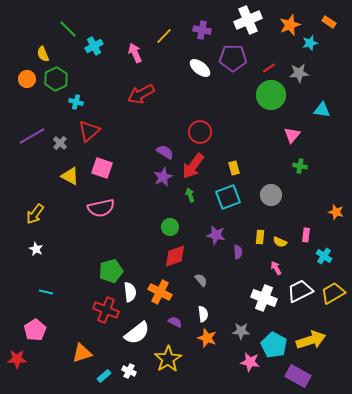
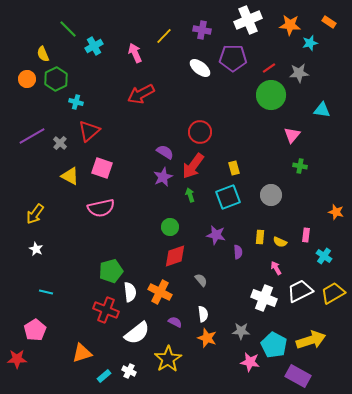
orange star at (290, 25): rotated 25 degrees clockwise
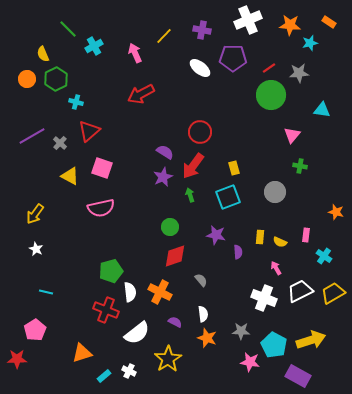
gray circle at (271, 195): moved 4 px right, 3 px up
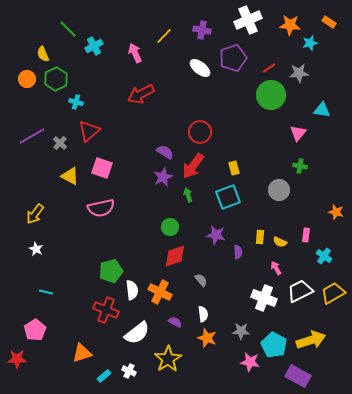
purple pentagon at (233, 58): rotated 20 degrees counterclockwise
pink triangle at (292, 135): moved 6 px right, 2 px up
gray circle at (275, 192): moved 4 px right, 2 px up
green arrow at (190, 195): moved 2 px left
white semicircle at (130, 292): moved 2 px right, 2 px up
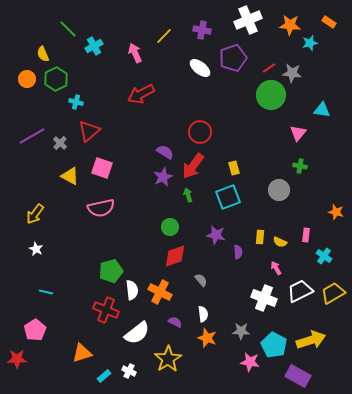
gray star at (299, 73): moved 7 px left; rotated 12 degrees clockwise
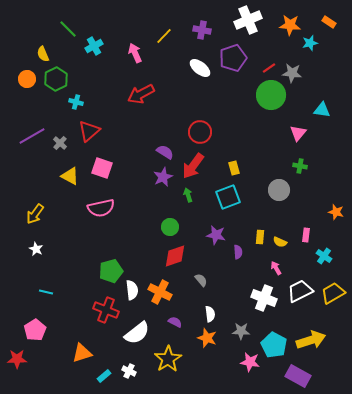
white semicircle at (203, 314): moved 7 px right
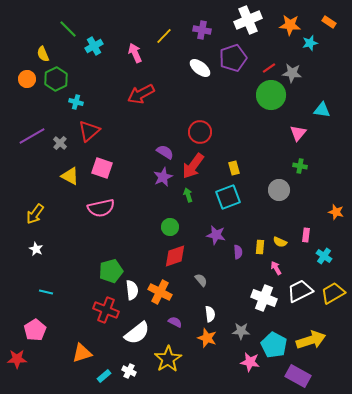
yellow rectangle at (260, 237): moved 10 px down
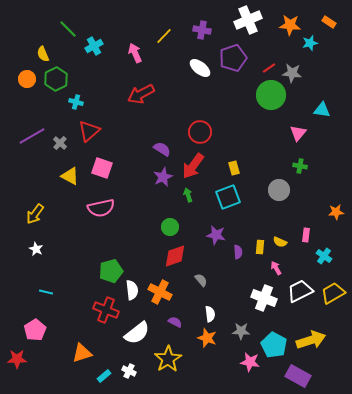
purple semicircle at (165, 152): moved 3 px left, 3 px up
orange star at (336, 212): rotated 21 degrees counterclockwise
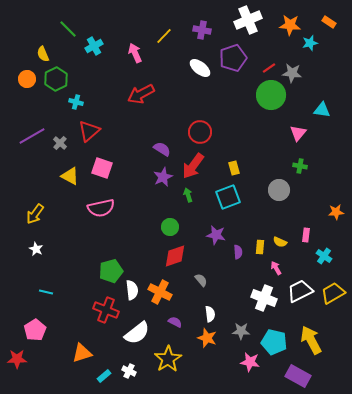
yellow arrow at (311, 340): rotated 100 degrees counterclockwise
cyan pentagon at (274, 345): moved 3 px up; rotated 15 degrees counterclockwise
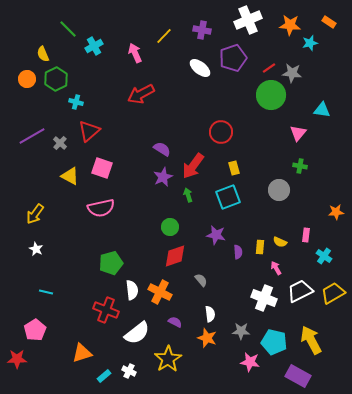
red circle at (200, 132): moved 21 px right
green pentagon at (111, 271): moved 8 px up
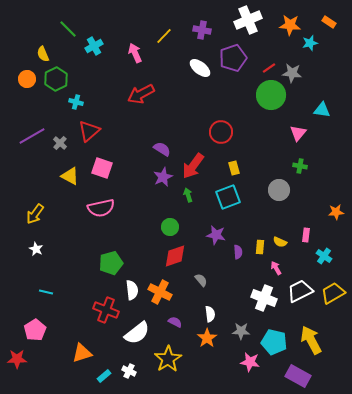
orange star at (207, 338): rotated 18 degrees clockwise
